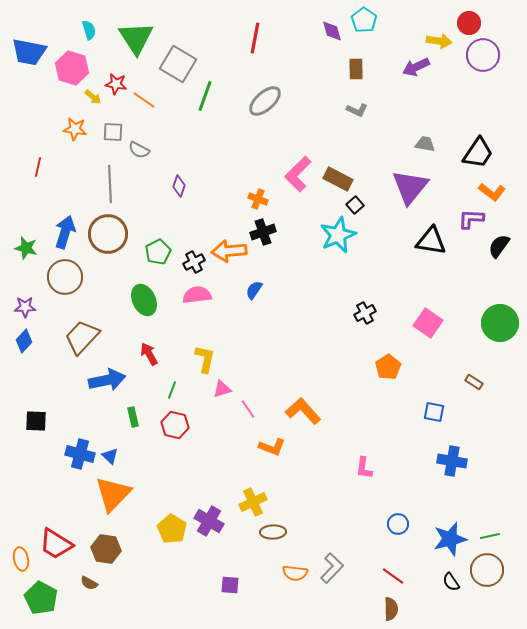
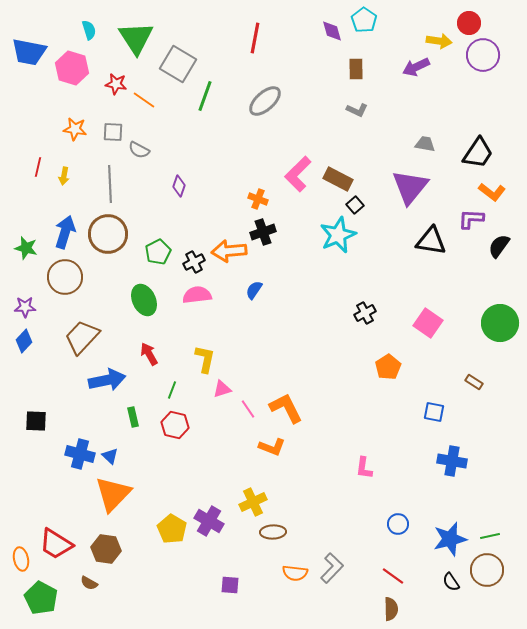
yellow arrow at (93, 97): moved 29 px left, 79 px down; rotated 60 degrees clockwise
orange L-shape at (303, 411): moved 17 px left, 3 px up; rotated 15 degrees clockwise
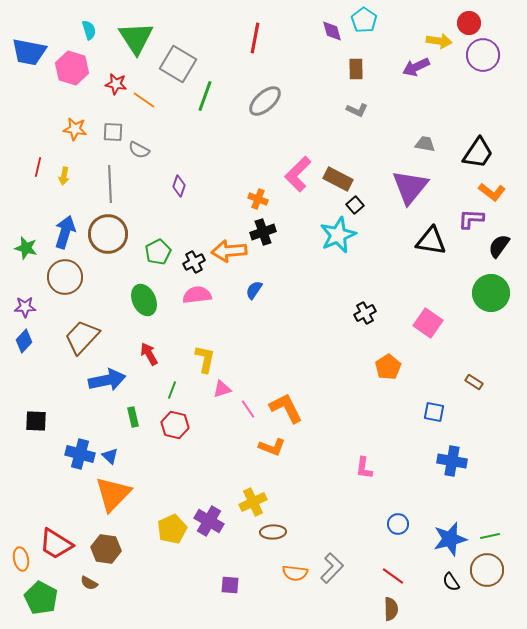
green circle at (500, 323): moved 9 px left, 30 px up
yellow pentagon at (172, 529): rotated 16 degrees clockwise
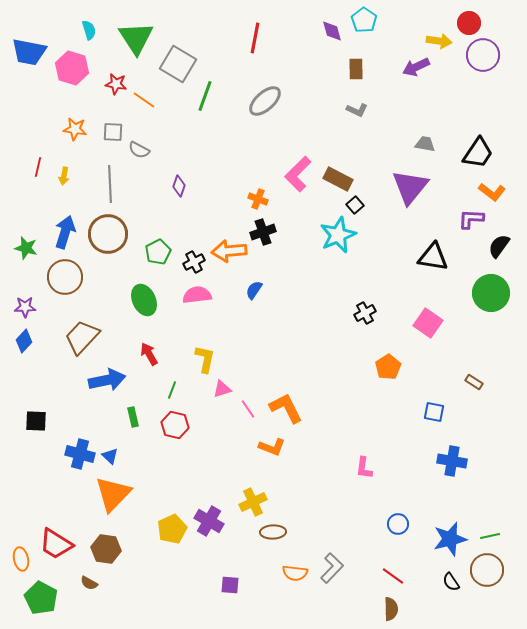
black triangle at (431, 241): moved 2 px right, 16 px down
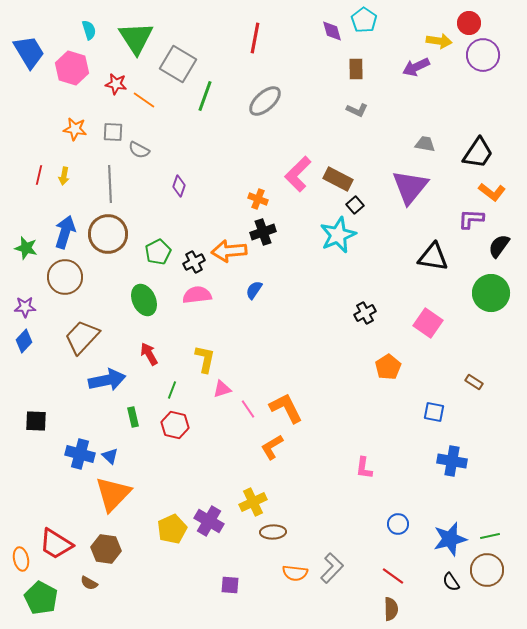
blue trapezoid at (29, 52): rotated 132 degrees counterclockwise
red line at (38, 167): moved 1 px right, 8 px down
orange L-shape at (272, 447): rotated 128 degrees clockwise
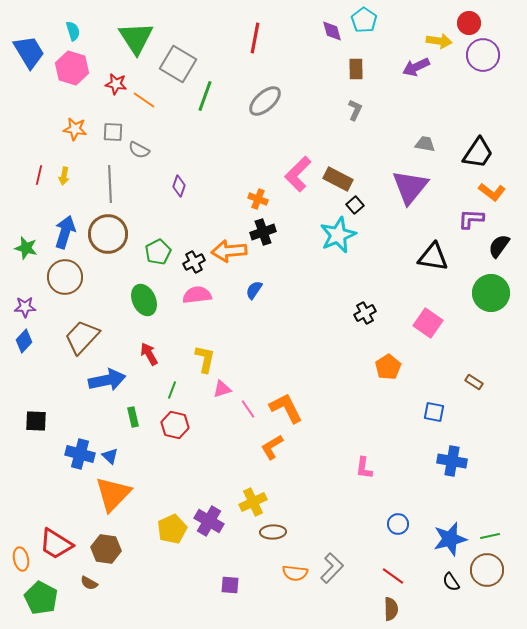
cyan semicircle at (89, 30): moved 16 px left, 1 px down
gray L-shape at (357, 110): moved 2 px left; rotated 90 degrees counterclockwise
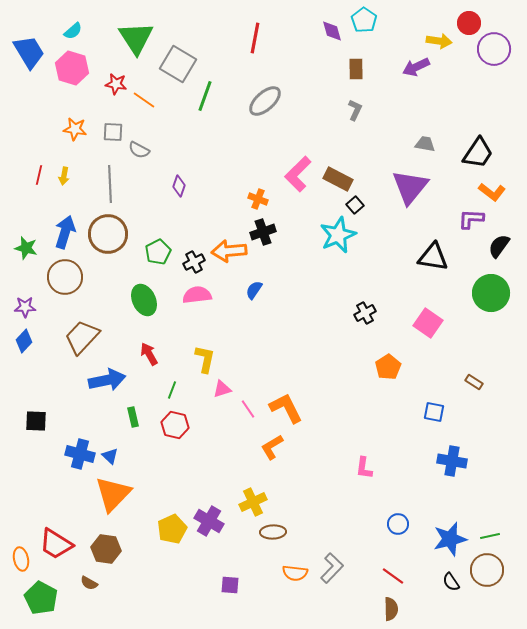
cyan semicircle at (73, 31): rotated 66 degrees clockwise
purple circle at (483, 55): moved 11 px right, 6 px up
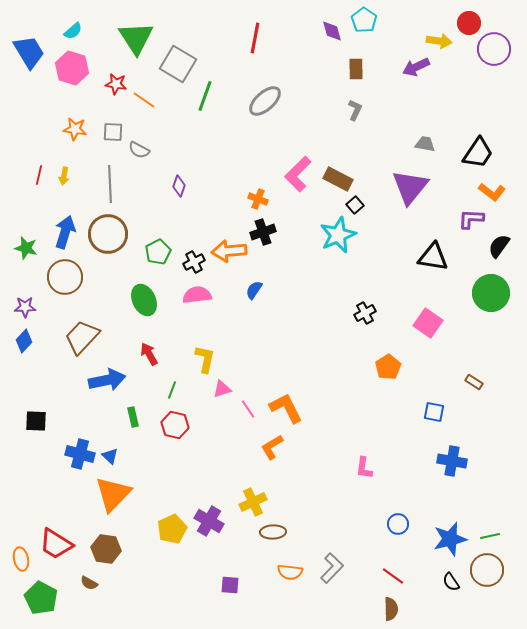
orange semicircle at (295, 573): moved 5 px left, 1 px up
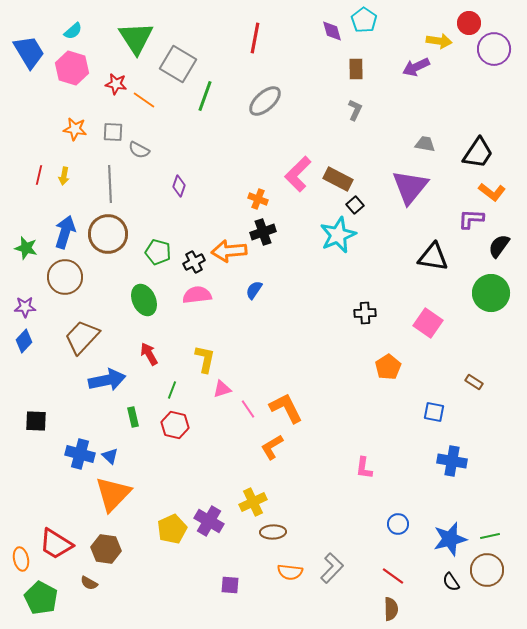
green pentagon at (158, 252): rotated 30 degrees counterclockwise
black cross at (365, 313): rotated 25 degrees clockwise
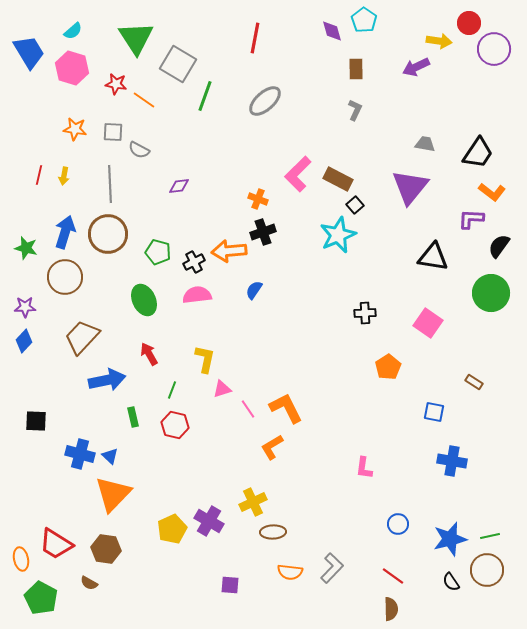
purple diamond at (179, 186): rotated 65 degrees clockwise
